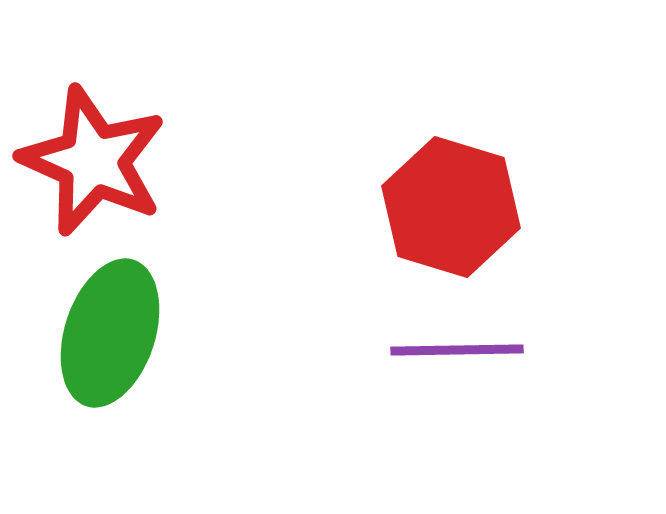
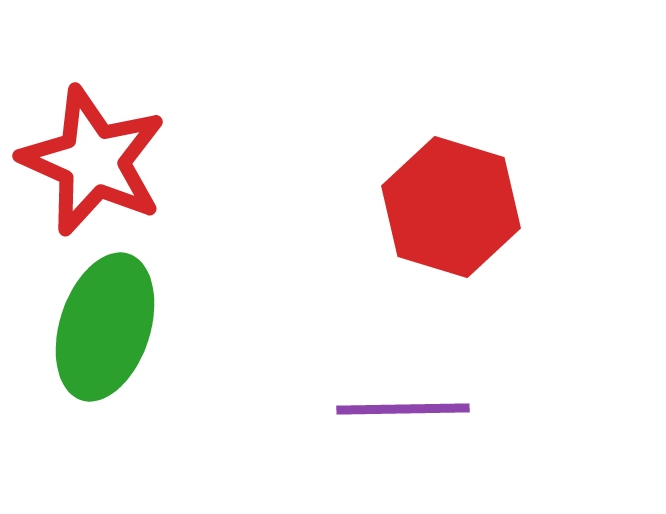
green ellipse: moved 5 px left, 6 px up
purple line: moved 54 px left, 59 px down
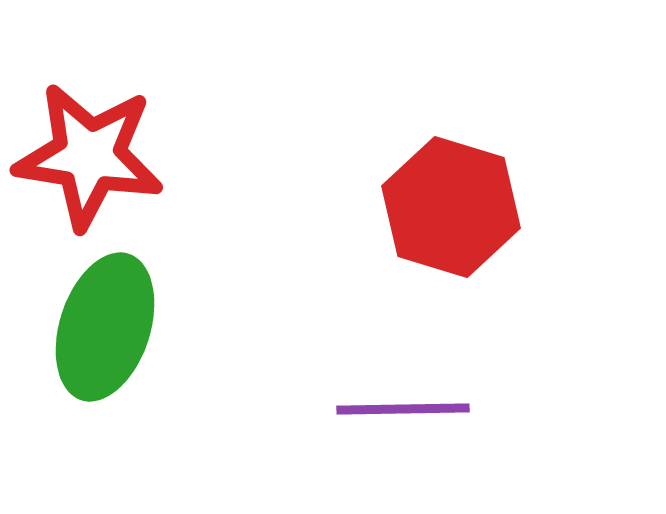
red star: moved 4 px left, 5 px up; rotated 15 degrees counterclockwise
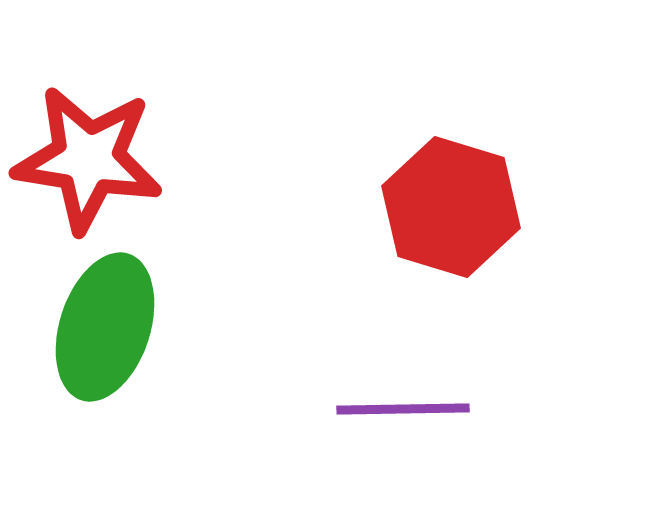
red star: moved 1 px left, 3 px down
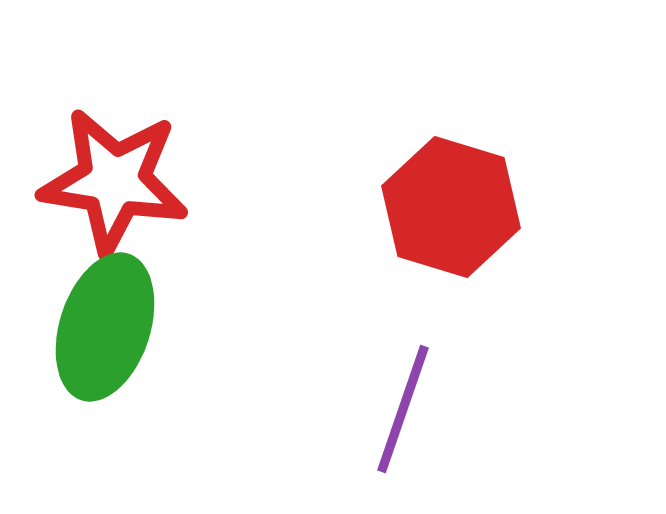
red star: moved 26 px right, 22 px down
purple line: rotated 70 degrees counterclockwise
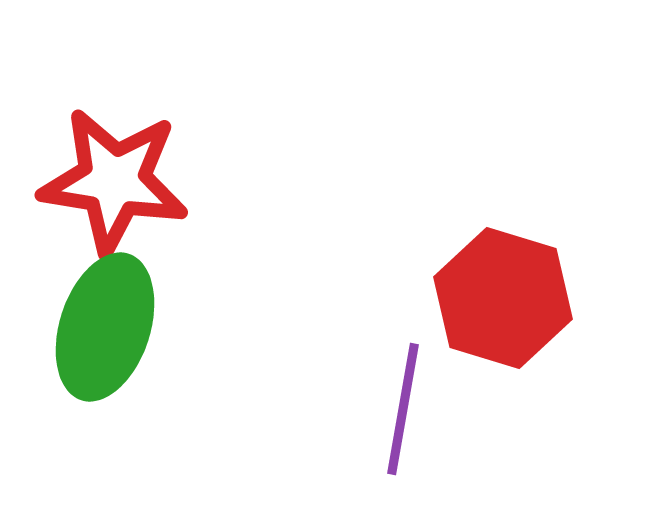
red hexagon: moved 52 px right, 91 px down
purple line: rotated 9 degrees counterclockwise
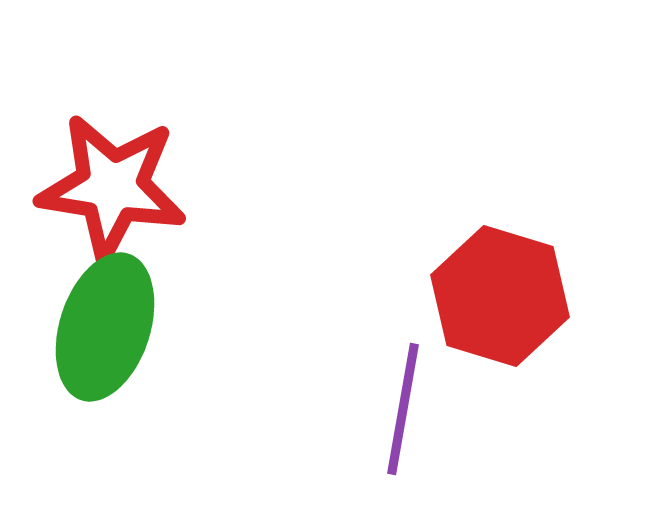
red star: moved 2 px left, 6 px down
red hexagon: moved 3 px left, 2 px up
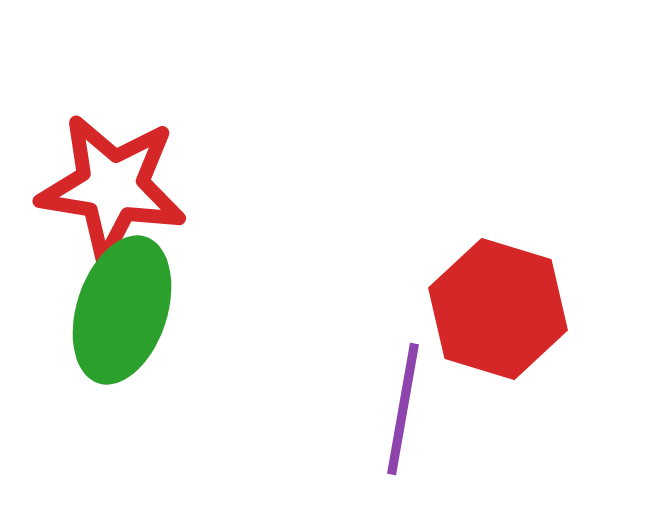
red hexagon: moved 2 px left, 13 px down
green ellipse: moved 17 px right, 17 px up
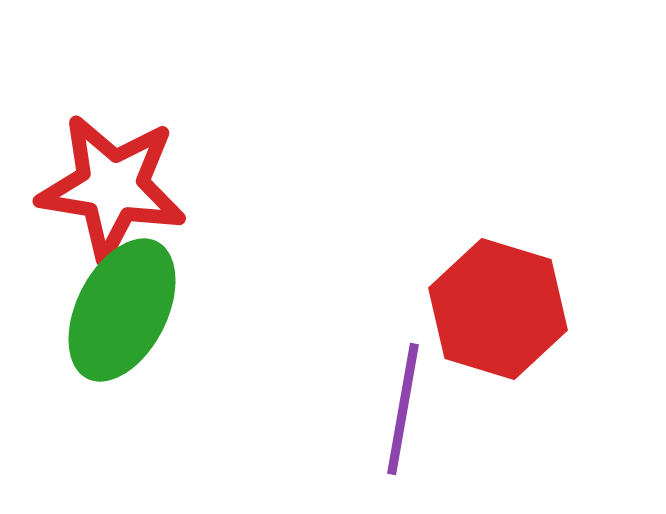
green ellipse: rotated 9 degrees clockwise
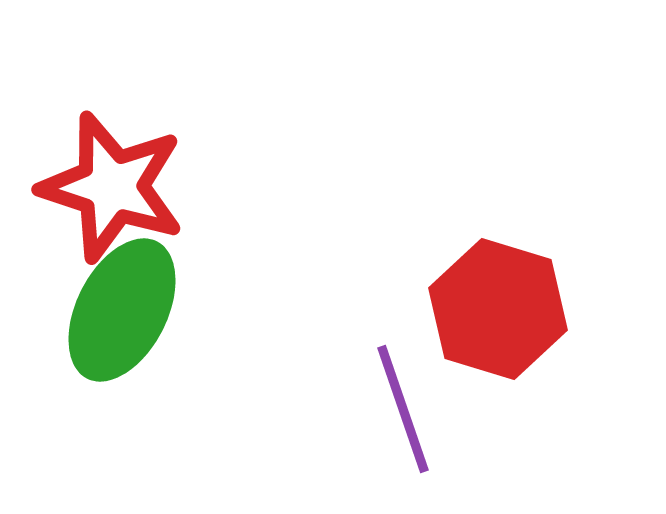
red star: rotated 9 degrees clockwise
purple line: rotated 29 degrees counterclockwise
